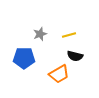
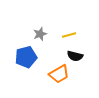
blue pentagon: moved 2 px right, 1 px up; rotated 15 degrees counterclockwise
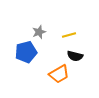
gray star: moved 1 px left, 2 px up
blue pentagon: moved 5 px up
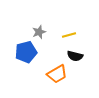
orange trapezoid: moved 2 px left
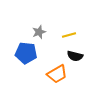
blue pentagon: moved 1 px down; rotated 20 degrees clockwise
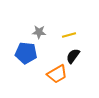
gray star: rotated 24 degrees clockwise
black semicircle: moved 2 px left; rotated 112 degrees clockwise
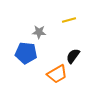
yellow line: moved 15 px up
